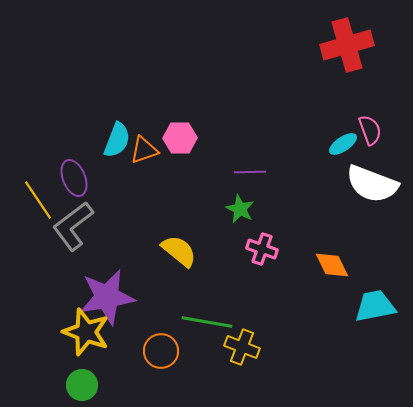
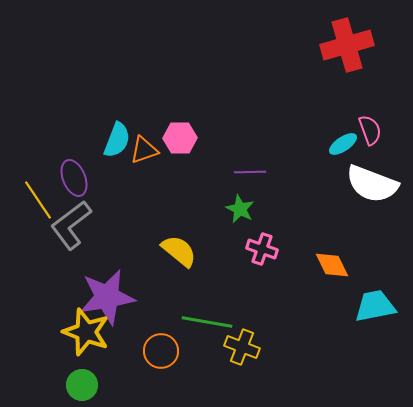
gray L-shape: moved 2 px left, 1 px up
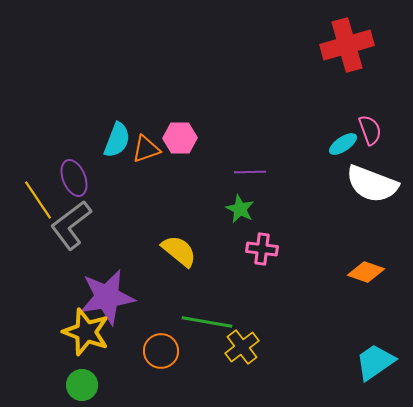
orange triangle: moved 2 px right, 1 px up
pink cross: rotated 12 degrees counterclockwise
orange diamond: moved 34 px right, 7 px down; rotated 45 degrees counterclockwise
cyan trapezoid: moved 56 px down; rotated 24 degrees counterclockwise
yellow cross: rotated 32 degrees clockwise
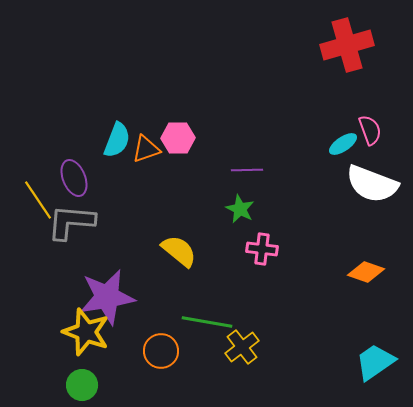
pink hexagon: moved 2 px left
purple line: moved 3 px left, 2 px up
gray L-shape: moved 3 px up; rotated 42 degrees clockwise
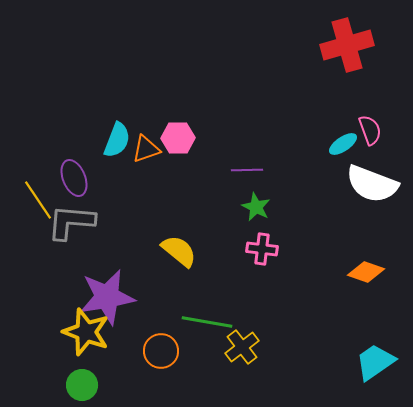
green star: moved 16 px right, 2 px up
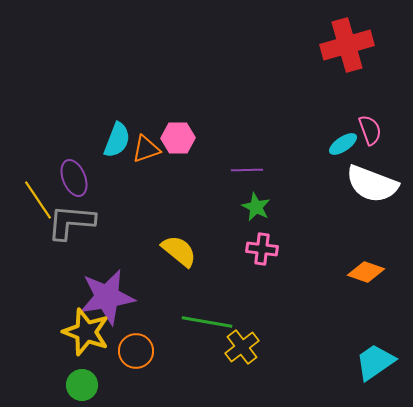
orange circle: moved 25 px left
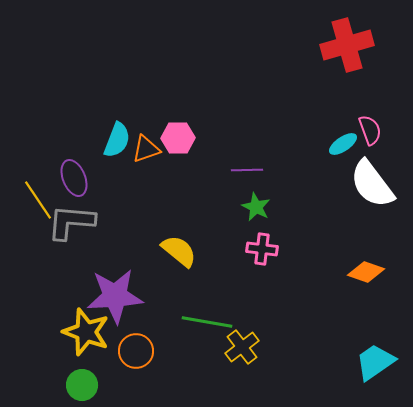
white semicircle: rotated 32 degrees clockwise
purple star: moved 8 px right, 1 px up; rotated 6 degrees clockwise
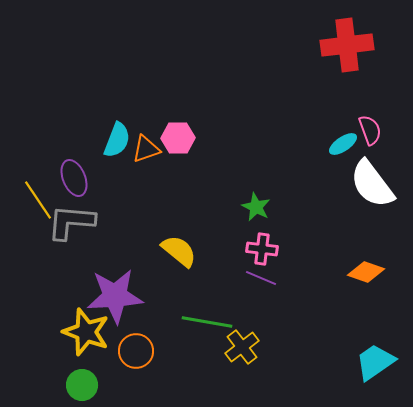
red cross: rotated 9 degrees clockwise
purple line: moved 14 px right, 108 px down; rotated 24 degrees clockwise
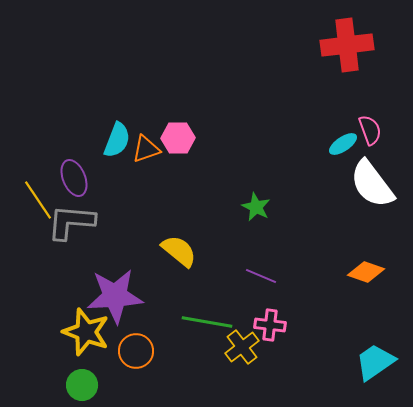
pink cross: moved 8 px right, 76 px down
purple line: moved 2 px up
